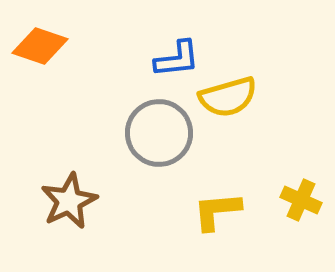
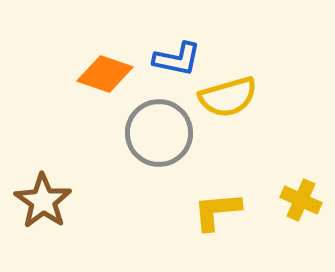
orange diamond: moved 65 px right, 28 px down
blue L-shape: rotated 18 degrees clockwise
brown star: moved 26 px left; rotated 12 degrees counterclockwise
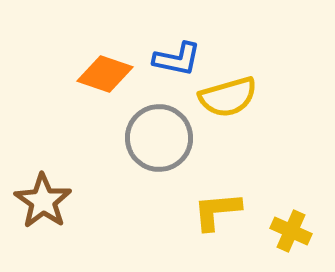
gray circle: moved 5 px down
yellow cross: moved 10 px left, 31 px down
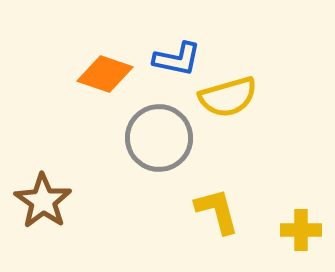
yellow L-shape: rotated 80 degrees clockwise
yellow cross: moved 10 px right, 1 px up; rotated 24 degrees counterclockwise
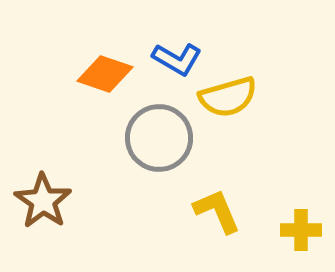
blue L-shape: rotated 18 degrees clockwise
yellow L-shape: rotated 8 degrees counterclockwise
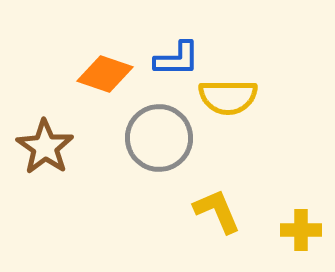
blue L-shape: rotated 30 degrees counterclockwise
yellow semicircle: rotated 16 degrees clockwise
brown star: moved 2 px right, 54 px up
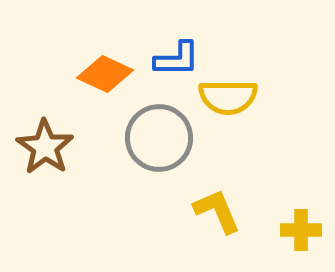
orange diamond: rotated 6 degrees clockwise
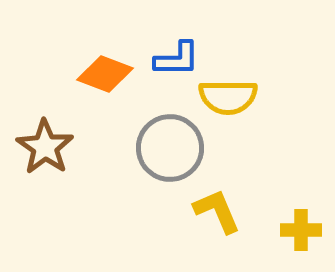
orange diamond: rotated 4 degrees counterclockwise
gray circle: moved 11 px right, 10 px down
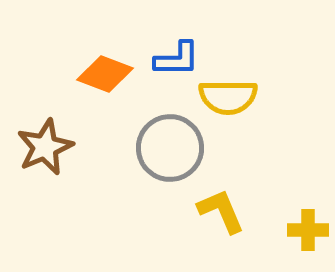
brown star: rotated 14 degrees clockwise
yellow L-shape: moved 4 px right
yellow cross: moved 7 px right
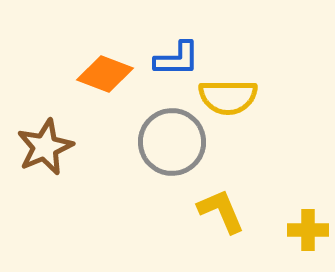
gray circle: moved 2 px right, 6 px up
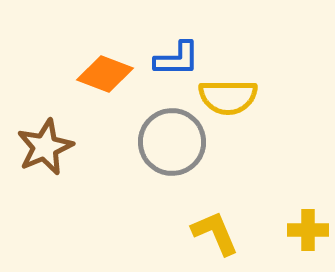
yellow L-shape: moved 6 px left, 22 px down
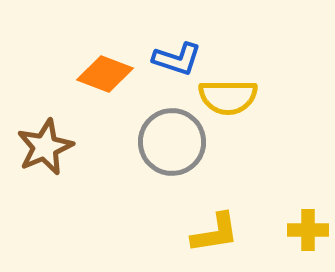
blue L-shape: rotated 18 degrees clockwise
yellow L-shape: rotated 104 degrees clockwise
